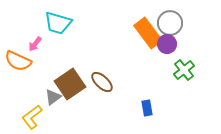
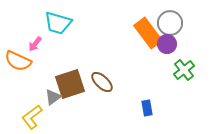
brown square: rotated 16 degrees clockwise
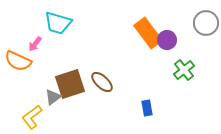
gray circle: moved 36 px right
purple circle: moved 4 px up
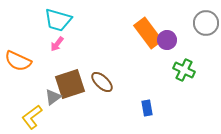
cyan trapezoid: moved 3 px up
pink arrow: moved 22 px right
green cross: rotated 25 degrees counterclockwise
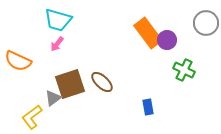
gray triangle: moved 1 px down
blue rectangle: moved 1 px right, 1 px up
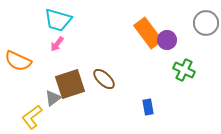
brown ellipse: moved 2 px right, 3 px up
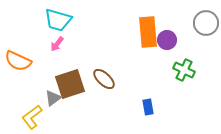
orange rectangle: moved 1 px up; rotated 32 degrees clockwise
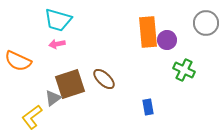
pink arrow: rotated 42 degrees clockwise
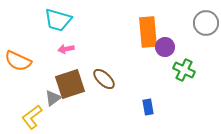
purple circle: moved 2 px left, 7 px down
pink arrow: moved 9 px right, 5 px down
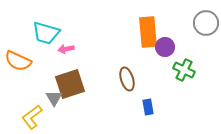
cyan trapezoid: moved 12 px left, 13 px down
brown ellipse: moved 23 px right; rotated 30 degrees clockwise
gray triangle: moved 1 px right; rotated 24 degrees counterclockwise
